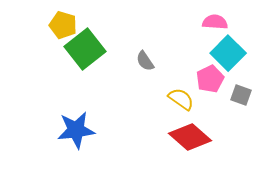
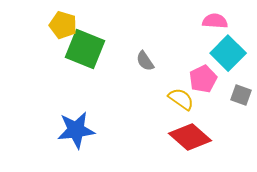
pink semicircle: moved 1 px up
green square: rotated 30 degrees counterclockwise
pink pentagon: moved 7 px left
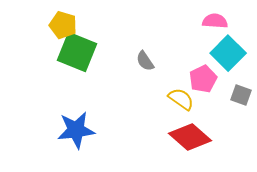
green square: moved 8 px left, 3 px down
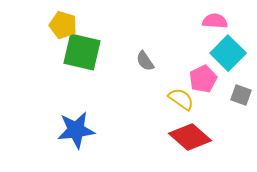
green square: moved 5 px right; rotated 9 degrees counterclockwise
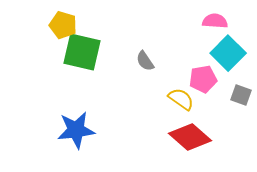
pink pentagon: rotated 16 degrees clockwise
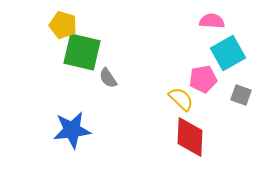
pink semicircle: moved 3 px left
cyan square: rotated 16 degrees clockwise
gray semicircle: moved 37 px left, 17 px down
yellow semicircle: rotated 8 degrees clockwise
blue star: moved 4 px left
red diamond: rotated 51 degrees clockwise
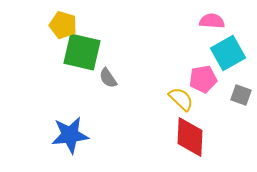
blue star: moved 2 px left, 5 px down
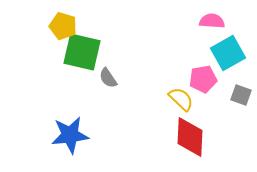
yellow pentagon: moved 1 px down
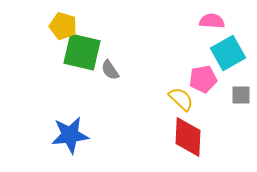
gray semicircle: moved 2 px right, 8 px up
gray square: rotated 20 degrees counterclockwise
red diamond: moved 2 px left
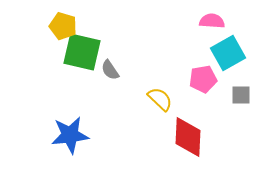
yellow semicircle: moved 21 px left
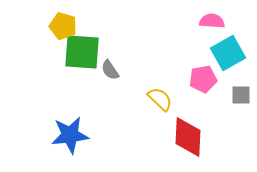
green square: rotated 9 degrees counterclockwise
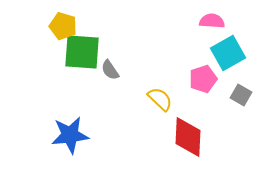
pink pentagon: rotated 8 degrees counterclockwise
gray square: rotated 30 degrees clockwise
